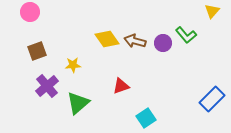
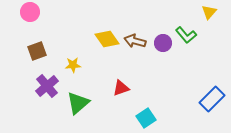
yellow triangle: moved 3 px left, 1 px down
red triangle: moved 2 px down
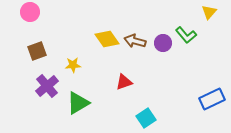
red triangle: moved 3 px right, 6 px up
blue rectangle: rotated 20 degrees clockwise
green triangle: rotated 10 degrees clockwise
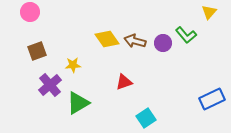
purple cross: moved 3 px right, 1 px up
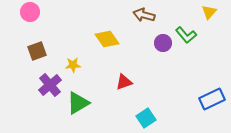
brown arrow: moved 9 px right, 26 px up
